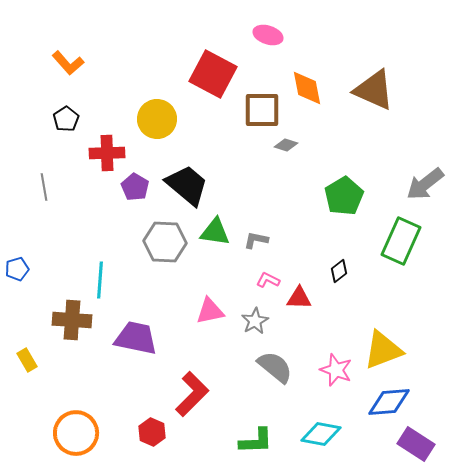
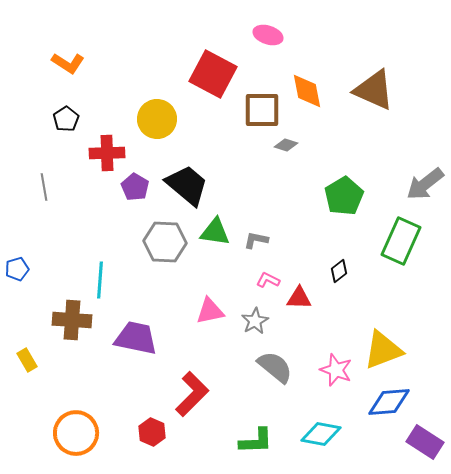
orange L-shape: rotated 16 degrees counterclockwise
orange diamond: moved 3 px down
purple rectangle: moved 9 px right, 2 px up
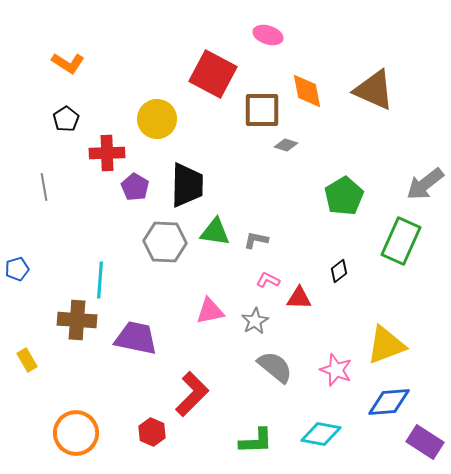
black trapezoid: rotated 51 degrees clockwise
brown cross: moved 5 px right
yellow triangle: moved 3 px right, 5 px up
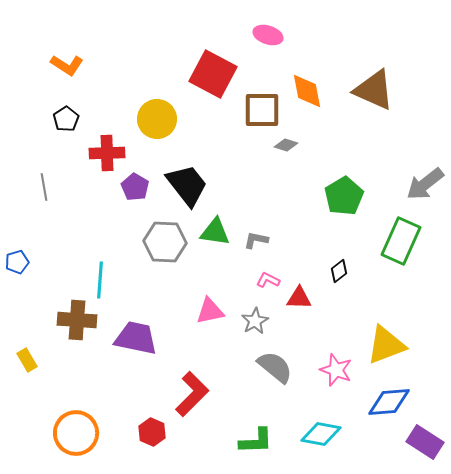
orange L-shape: moved 1 px left, 2 px down
black trapezoid: rotated 39 degrees counterclockwise
blue pentagon: moved 7 px up
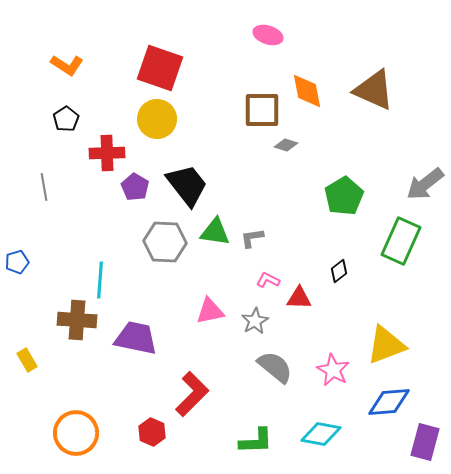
red square: moved 53 px left, 6 px up; rotated 9 degrees counterclockwise
gray L-shape: moved 4 px left, 2 px up; rotated 20 degrees counterclockwise
pink star: moved 3 px left; rotated 8 degrees clockwise
purple rectangle: rotated 72 degrees clockwise
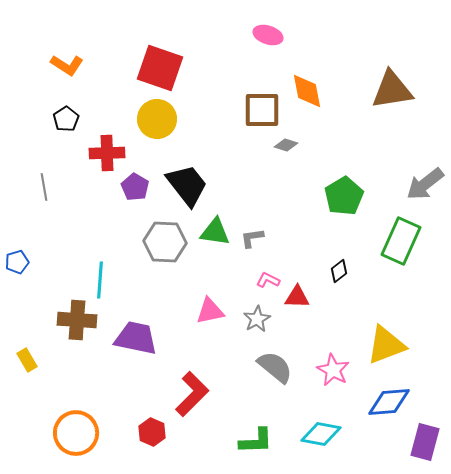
brown triangle: moved 18 px right; rotated 33 degrees counterclockwise
red triangle: moved 2 px left, 1 px up
gray star: moved 2 px right, 2 px up
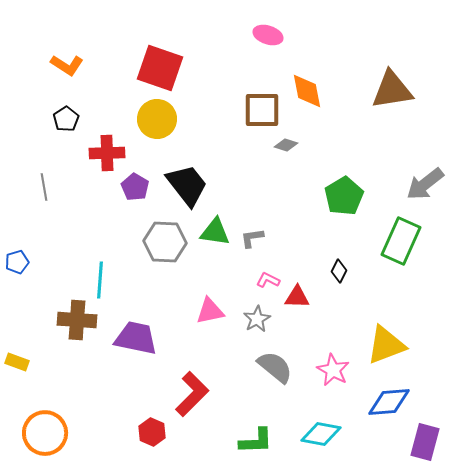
black diamond: rotated 25 degrees counterclockwise
yellow rectangle: moved 10 px left, 2 px down; rotated 40 degrees counterclockwise
orange circle: moved 31 px left
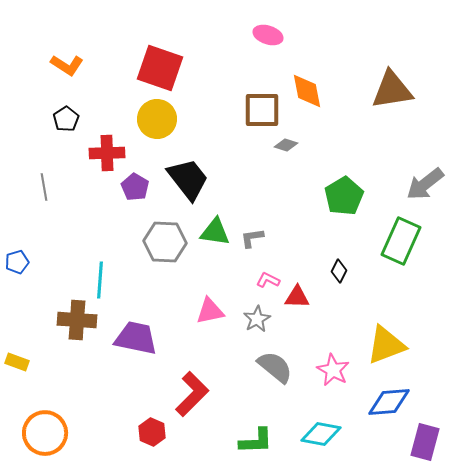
black trapezoid: moved 1 px right, 6 px up
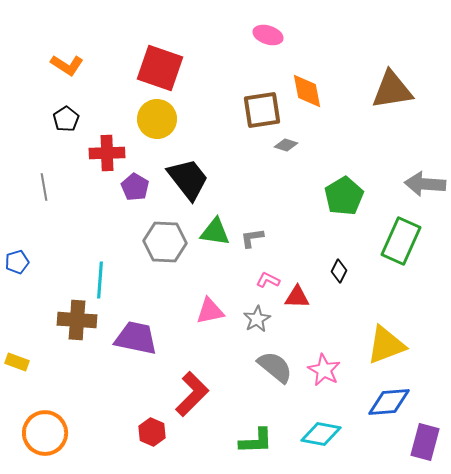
brown square: rotated 9 degrees counterclockwise
gray arrow: rotated 42 degrees clockwise
pink star: moved 9 px left
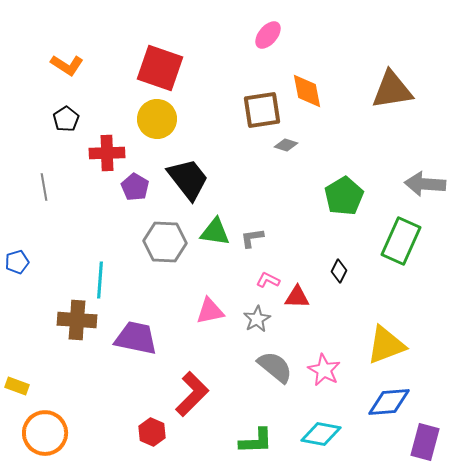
pink ellipse: rotated 68 degrees counterclockwise
yellow rectangle: moved 24 px down
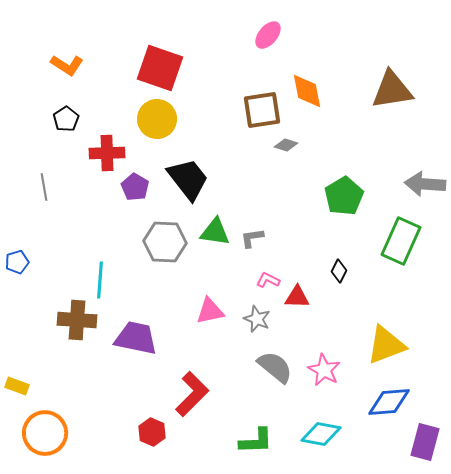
gray star: rotated 20 degrees counterclockwise
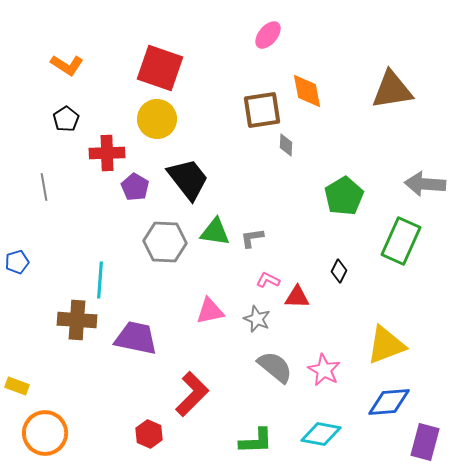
gray diamond: rotated 75 degrees clockwise
red hexagon: moved 3 px left, 2 px down
